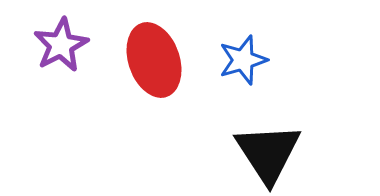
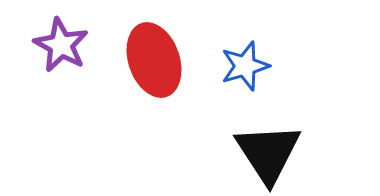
purple star: rotated 16 degrees counterclockwise
blue star: moved 2 px right, 6 px down
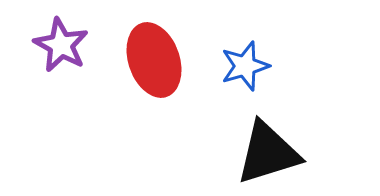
black triangle: rotated 46 degrees clockwise
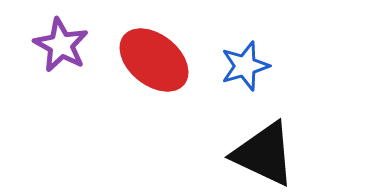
red ellipse: rotated 32 degrees counterclockwise
black triangle: moved 4 px left, 1 px down; rotated 42 degrees clockwise
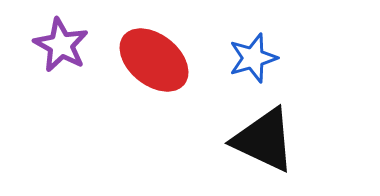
blue star: moved 8 px right, 8 px up
black triangle: moved 14 px up
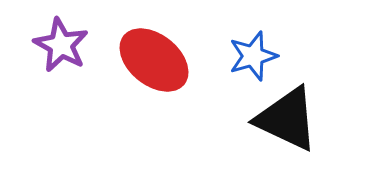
blue star: moved 2 px up
black triangle: moved 23 px right, 21 px up
